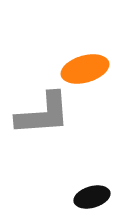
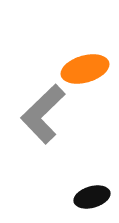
gray L-shape: rotated 140 degrees clockwise
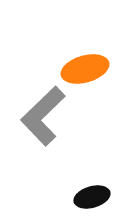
gray L-shape: moved 2 px down
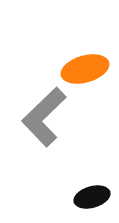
gray L-shape: moved 1 px right, 1 px down
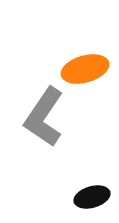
gray L-shape: rotated 12 degrees counterclockwise
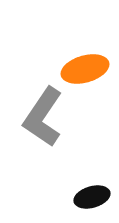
gray L-shape: moved 1 px left
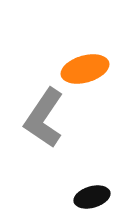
gray L-shape: moved 1 px right, 1 px down
